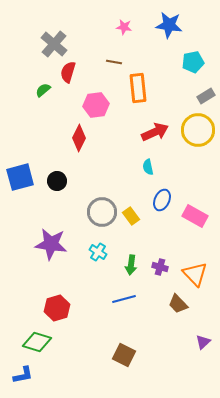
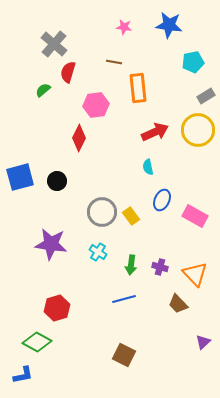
green diamond: rotated 12 degrees clockwise
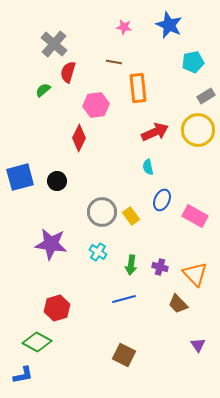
blue star: rotated 16 degrees clockwise
purple triangle: moved 5 px left, 3 px down; rotated 21 degrees counterclockwise
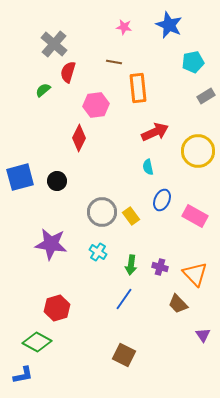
yellow circle: moved 21 px down
blue line: rotated 40 degrees counterclockwise
purple triangle: moved 5 px right, 10 px up
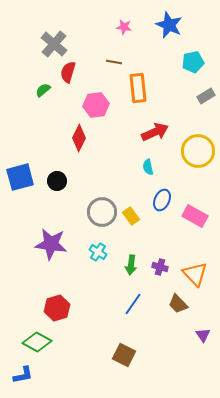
blue line: moved 9 px right, 5 px down
